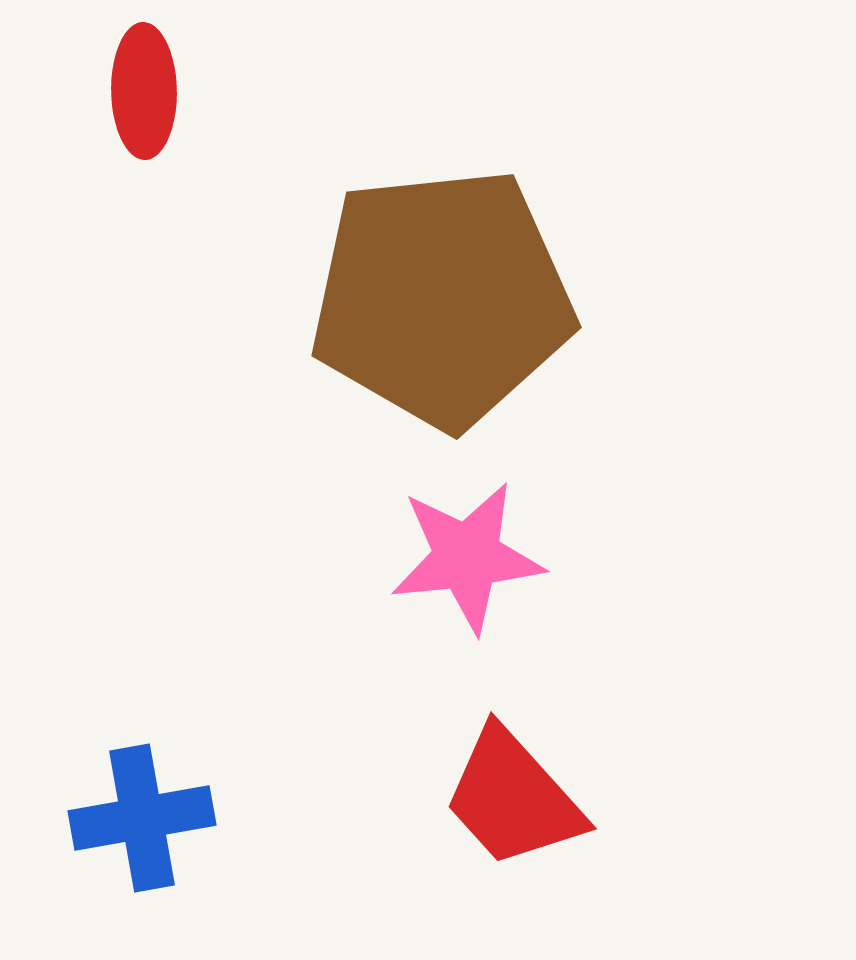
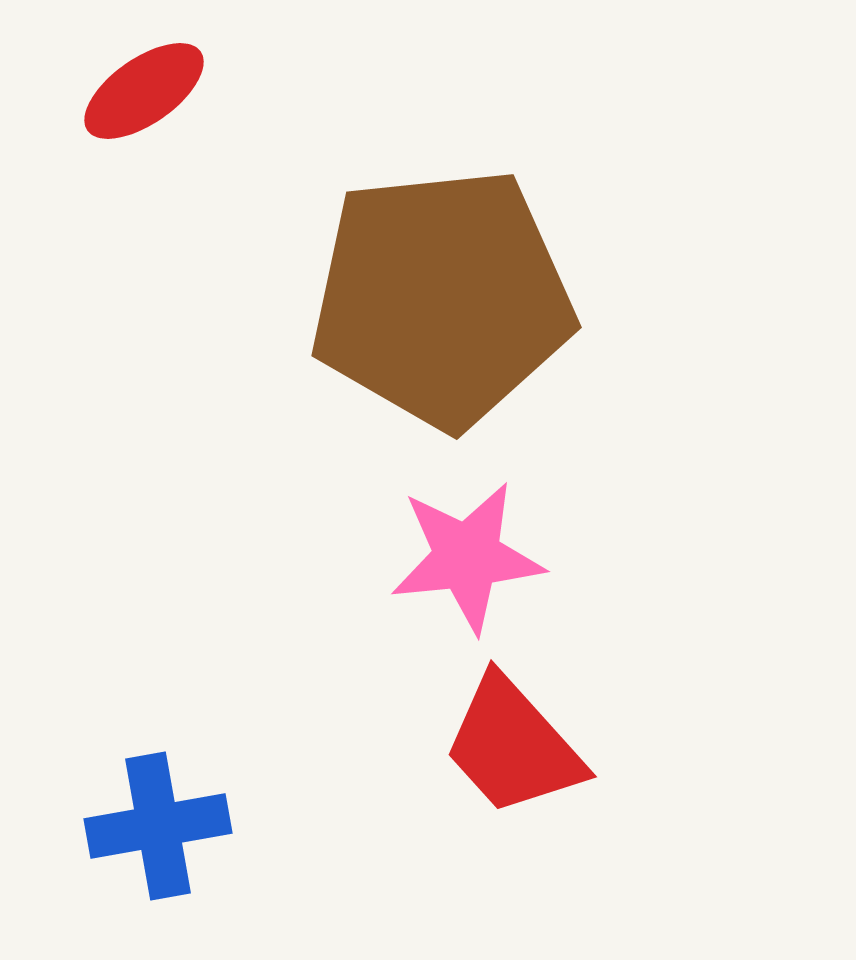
red ellipse: rotated 56 degrees clockwise
red trapezoid: moved 52 px up
blue cross: moved 16 px right, 8 px down
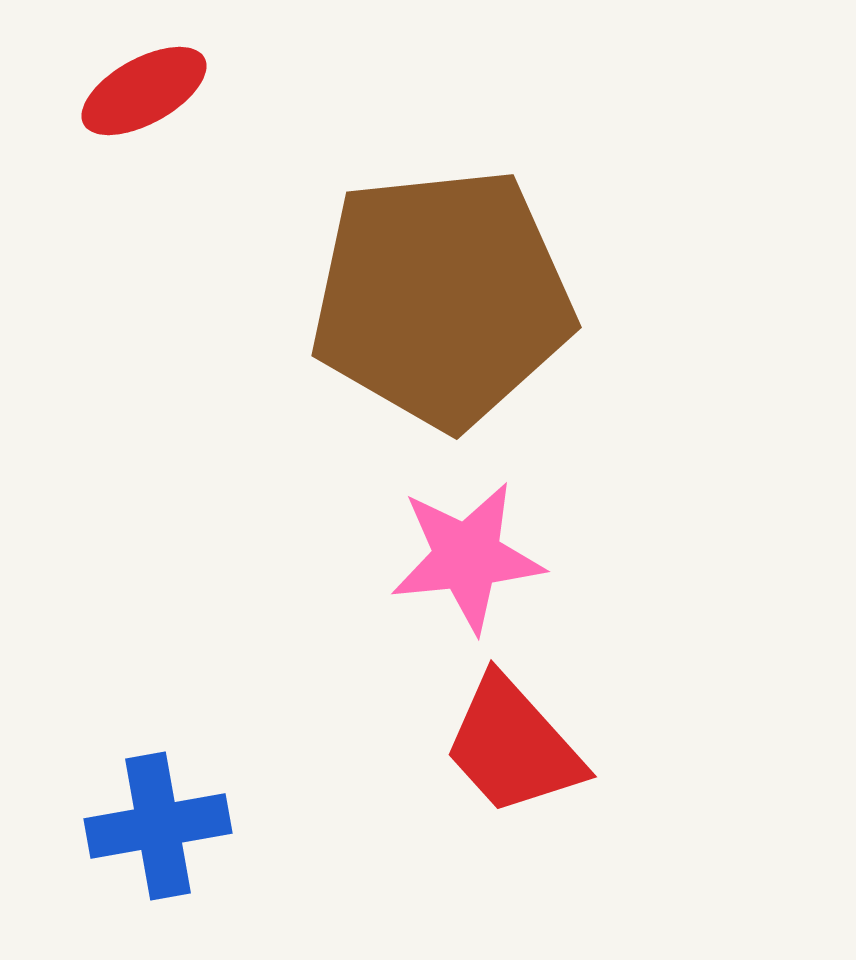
red ellipse: rotated 6 degrees clockwise
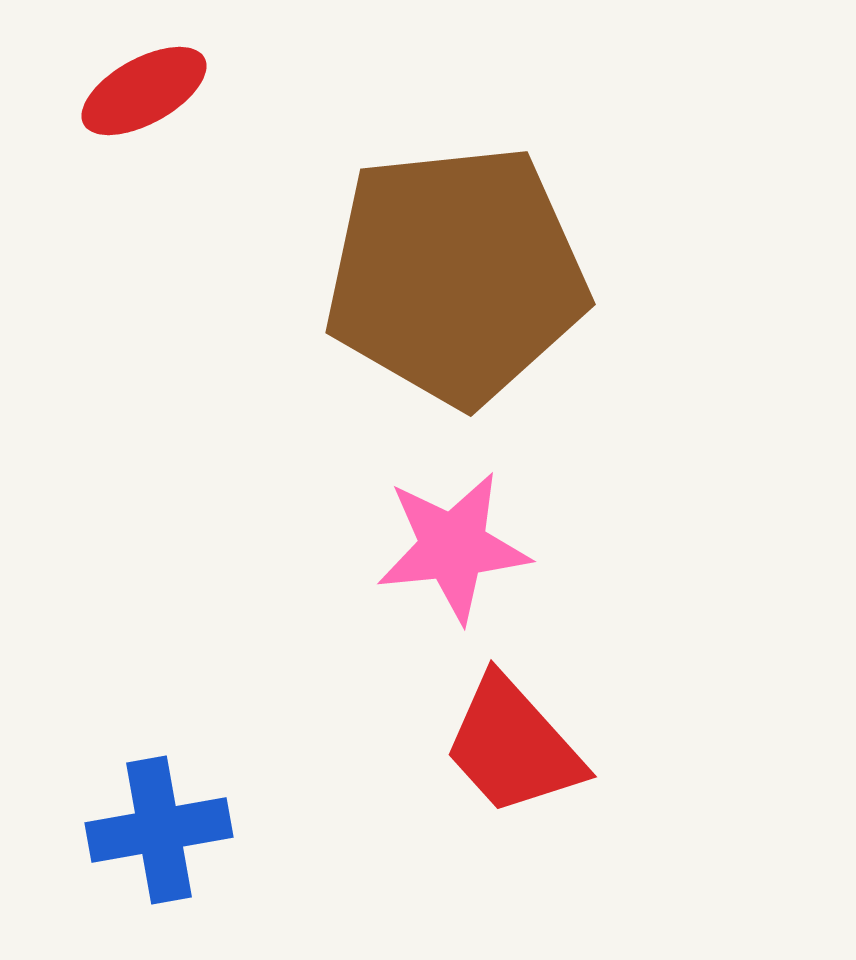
brown pentagon: moved 14 px right, 23 px up
pink star: moved 14 px left, 10 px up
blue cross: moved 1 px right, 4 px down
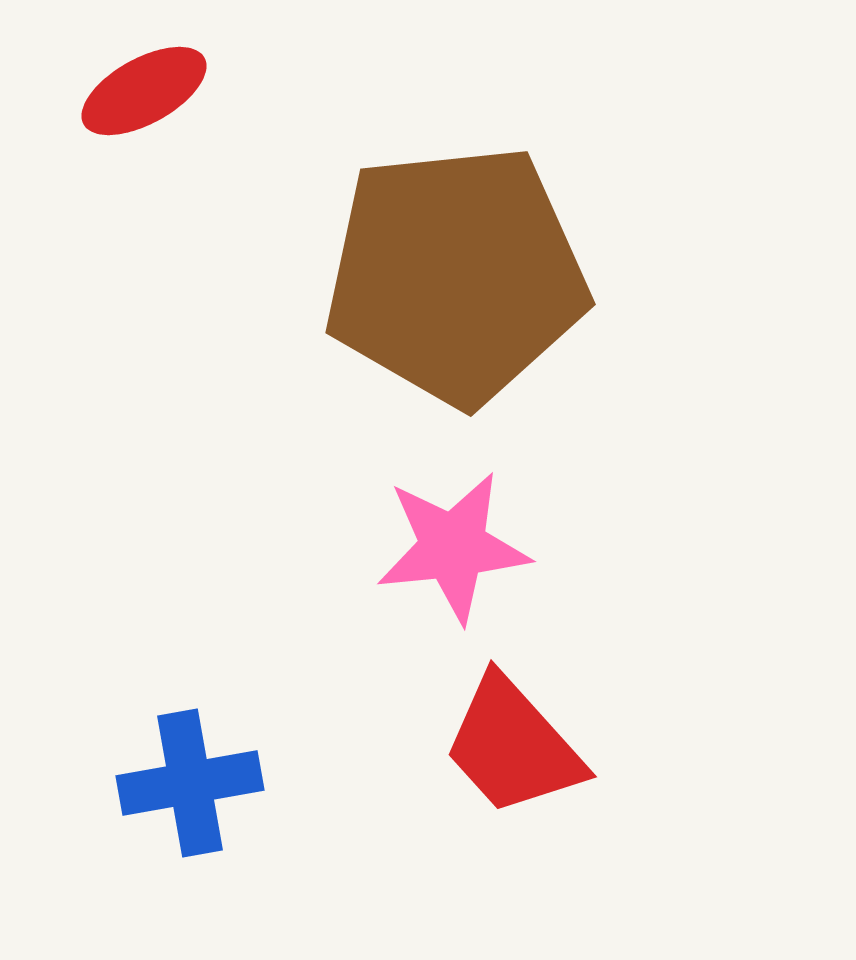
blue cross: moved 31 px right, 47 px up
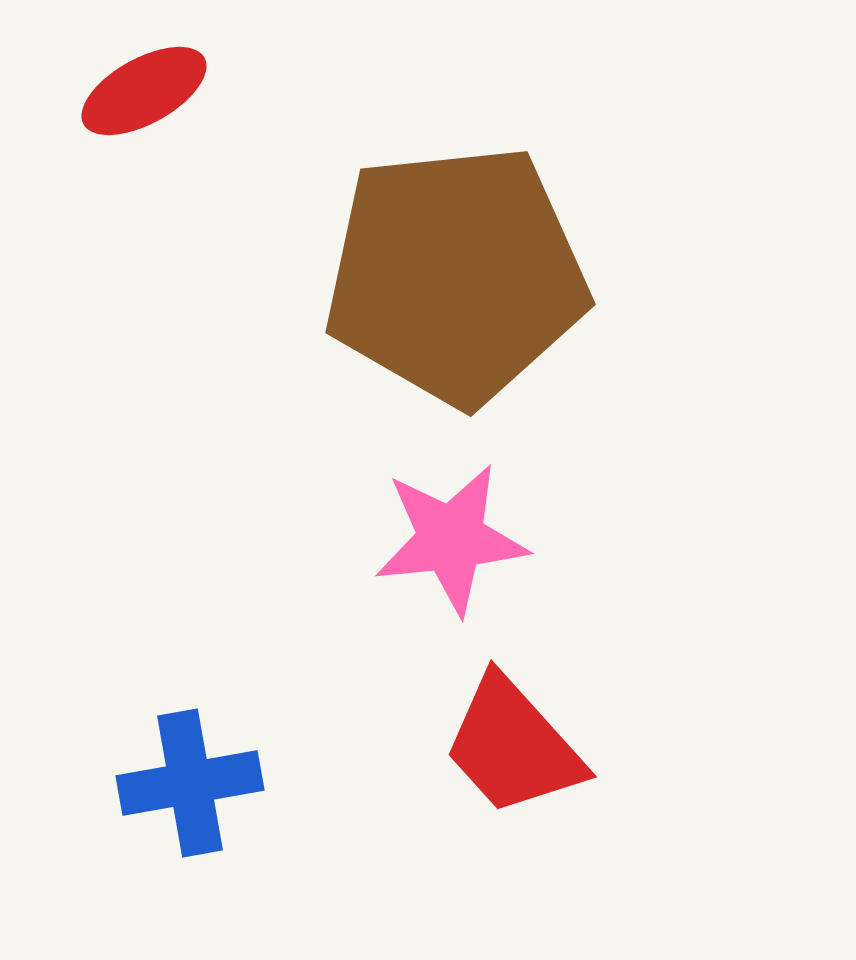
pink star: moved 2 px left, 8 px up
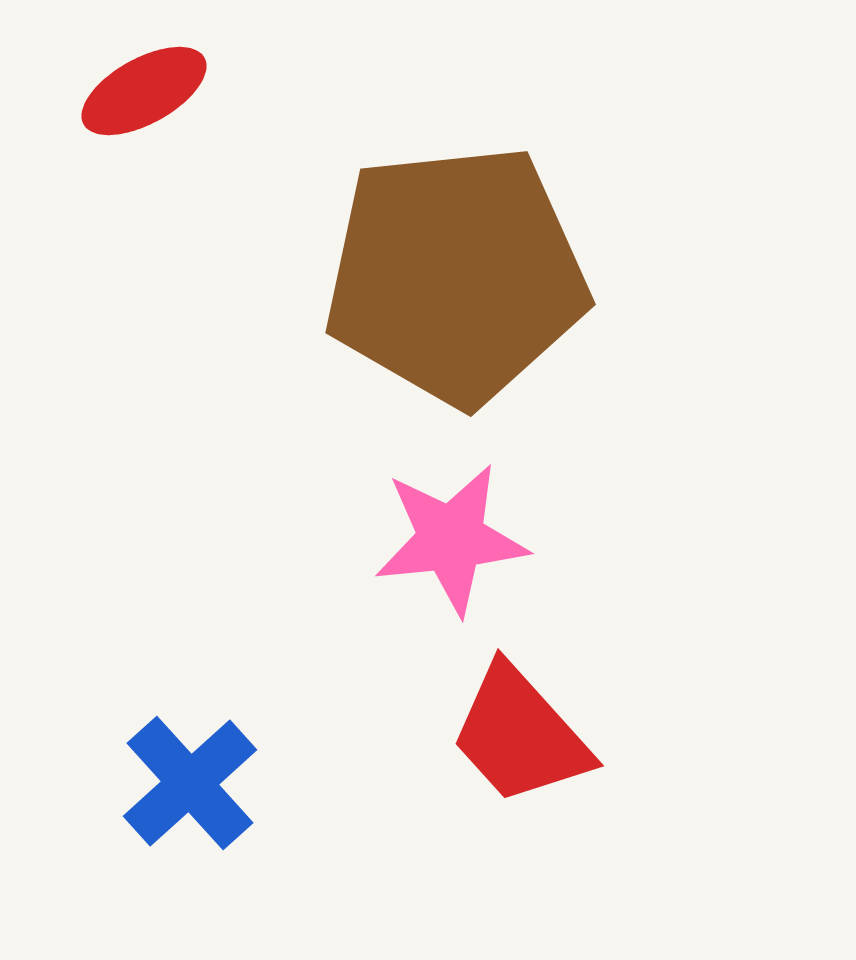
red trapezoid: moved 7 px right, 11 px up
blue cross: rotated 32 degrees counterclockwise
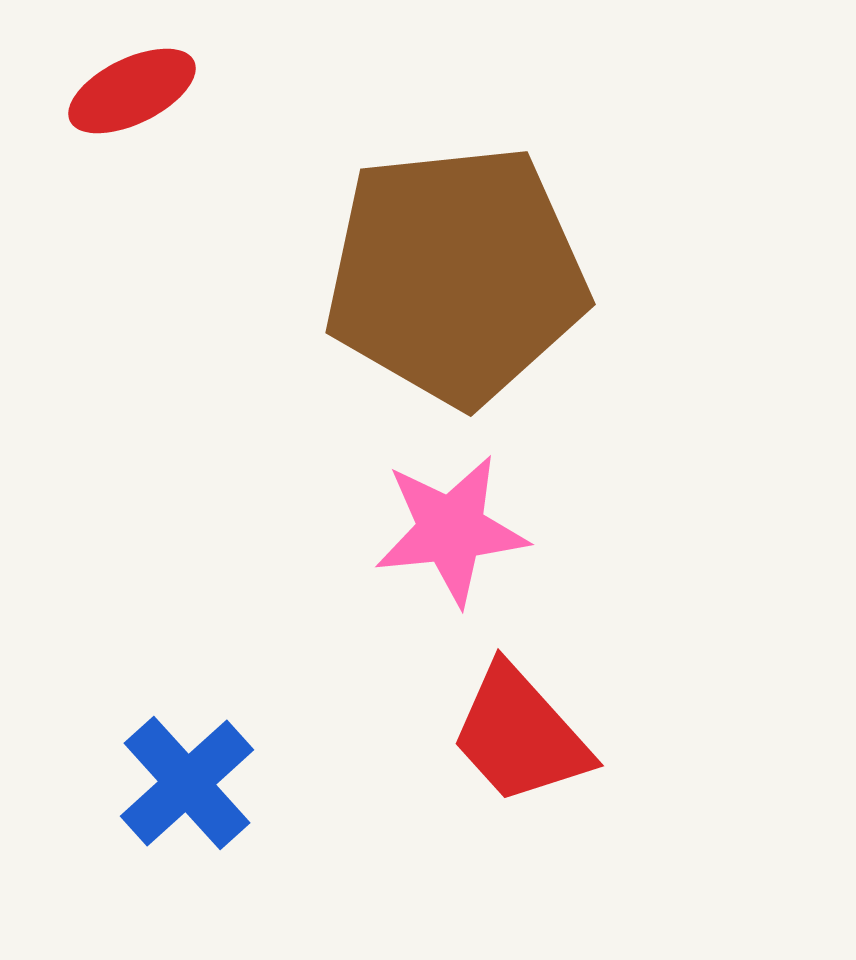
red ellipse: moved 12 px left; rotated 3 degrees clockwise
pink star: moved 9 px up
blue cross: moved 3 px left
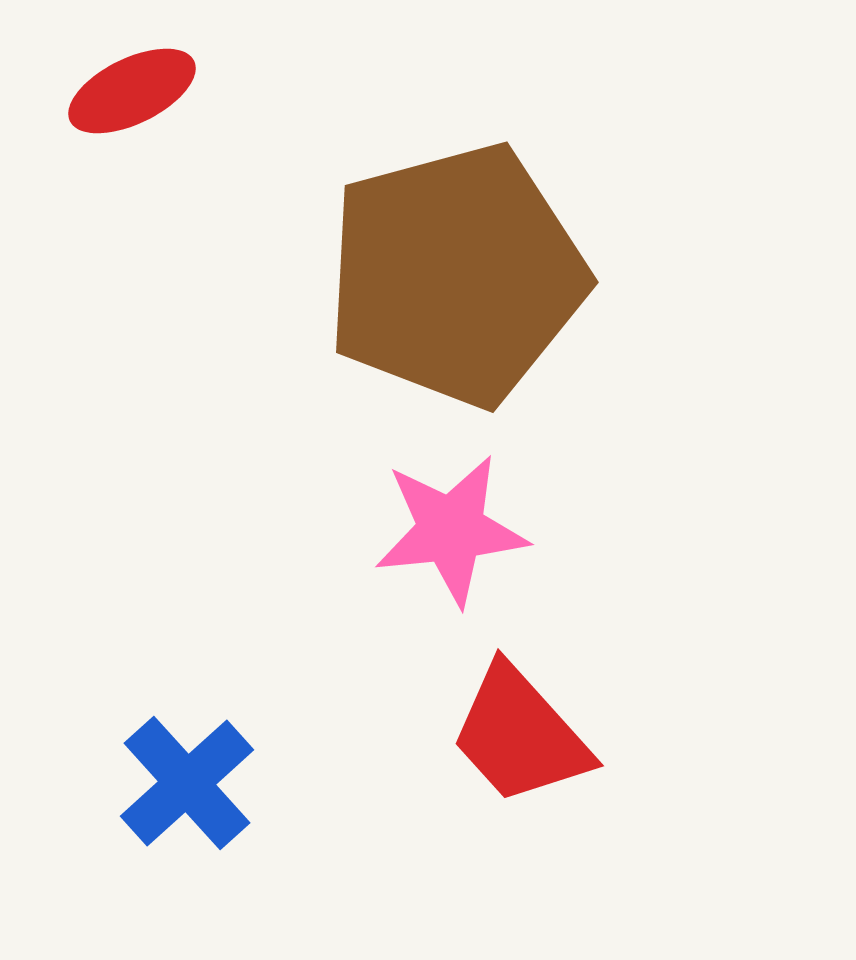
brown pentagon: rotated 9 degrees counterclockwise
